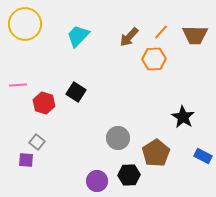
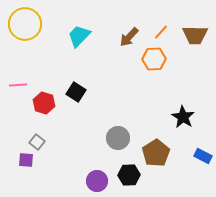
cyan trapezoid: moved 1 px right
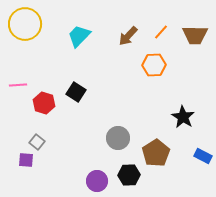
brown arrow: moved 1 px left, 1 px up
orange hexagon: moved 6 px down
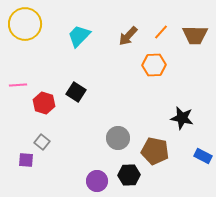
black star: moved 1 px left, 1 px down; rotated 20 degrees counterclockwise
gray square: moved 5 px right
brown pentagon: moved 1 px left, 2 px up; rotated 28 degrees counterclockwise
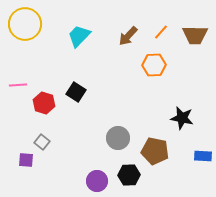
blue rectangle: rotated 24 degrees counterclockwise
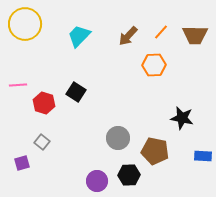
purple square: moved 4 px left, 3 px down; rotated 21 degrees counterclockwise
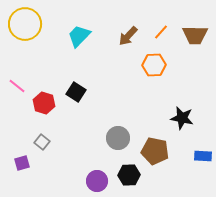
pink line: moved 1 px left, 1 px down; rotated 42 degrees clockwise
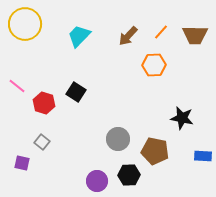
gray circle: moved 1 px down
purple square: rotated 28 degrees clockwise
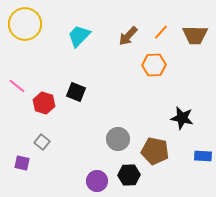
black square: rotated 12 degrees counterclockwise
